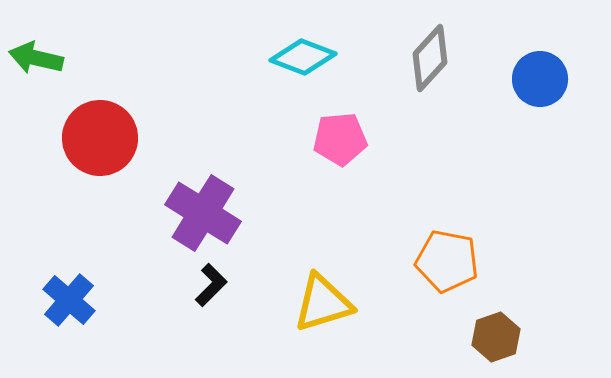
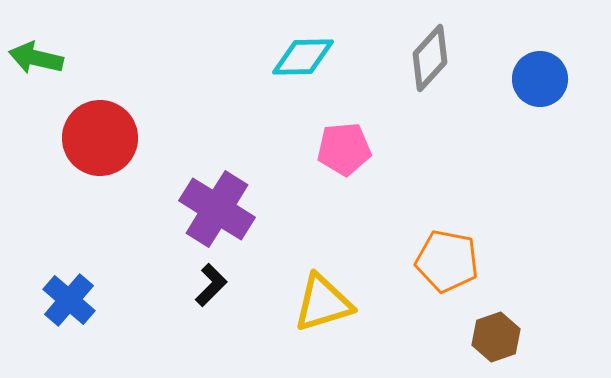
cyan diamond: rotated 22 degrees counterclockwise
pink pentagon: moved 4 px right, 10 px down
purple cross: moved 14 px right, 4 px up
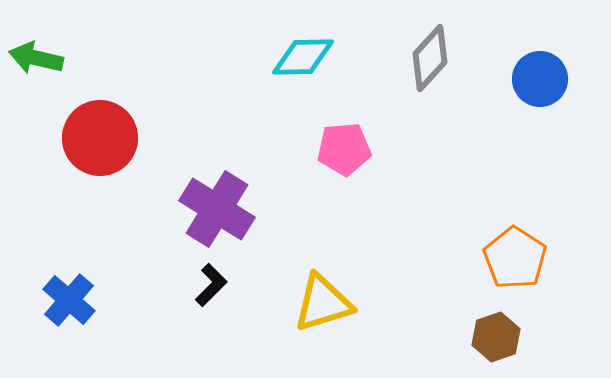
orange pentagon: moved 68 px right, 3 px up; rotated 22 degrees clockwise
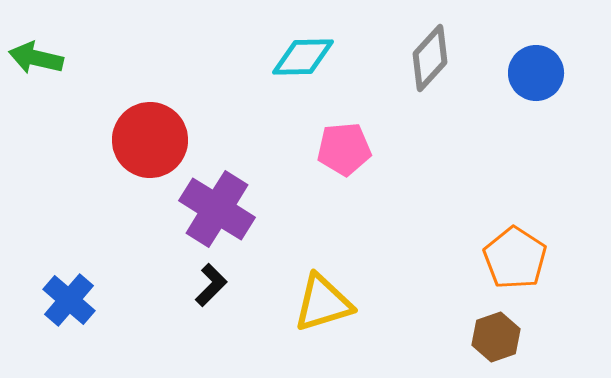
blue circle: moved 4 px left, 6 px up
red circle: moved 50 px right, 2 px down
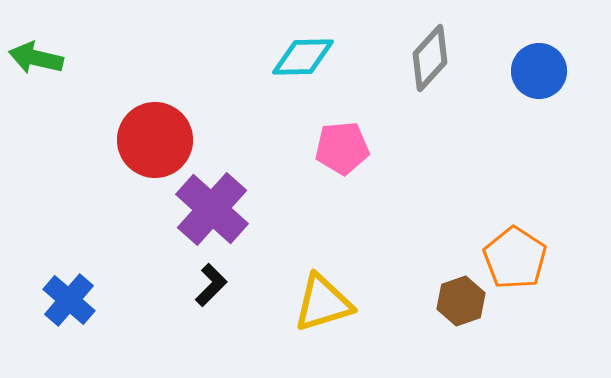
blue circle: moved 3 px right, 2 px up
red circle: moved 5 px right
pink pentagon: moved 2 px left, 1 px up
purple cross: moved 5 px left; rotated 10 degrees clockwise
brown hexagon: moved 35 px left, 36 px up
